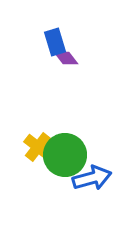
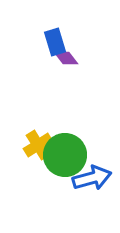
yellow cross: moved 2 px up; rotated 20 degrees clockwise
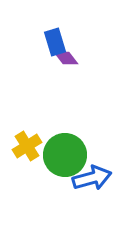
yellow cross: moved 11 px left, 1 px down
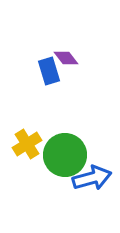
blue rectangle: moved 6 px left, 29 px down
yellow cross: moved 2 px up
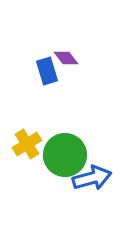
blue rectangle: moved 2 px left
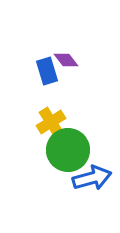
purple diamond: moved 2 px down
yellow cross: moved 24 px right, 22 px up
green circle: moved 3 px right, 5 px up
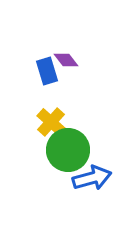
yellow cross: rotated 16 degrees counterclockwise
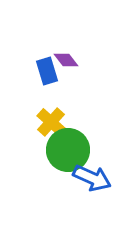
blue arrow: rotated 39 degrees clockwise
